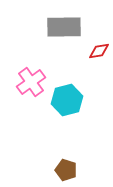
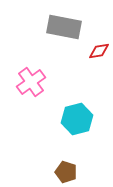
gray rectangle: rotated 12 degrees clockwise
cyan hexagon: moved 10 px right, 19 px down
brown pentagon: moved 2 px down
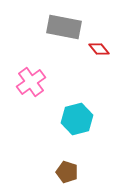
red diamond: moved 2 px up; rotated 60 degrees clockwise
brown pentagon: moved 1 px right
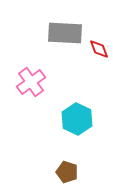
gray rectangle: moved 1 px right, 6 px down; rotated 8 degrees counterclockwise
red diamond: rotated 20 degrees clockwise
cyan hexagon: rotated 20 degrees counterclockwise
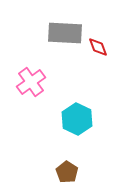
red diamond: moved 1 px left, 2 px up
brown pentagon: rotated 15 degrees clockwise
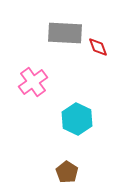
pink cross: moved 2 px right
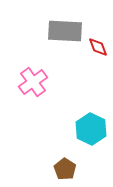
gray rectangle: moved 2 px up
cyan hexagon: moved 14 px right, 10 px down
brown pentagon: moved 2 px left, 3 px up
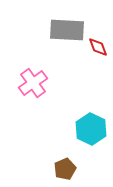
gray rectangle: moved 2 px right, 1 px up
pink cross: moved 1 px down
brown pentagon: rotated 15 degrees clockwise
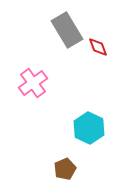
gray rectangle: rotated 56 degrees clockwise
cyan hexagon: moved 2 px left, 1 px up
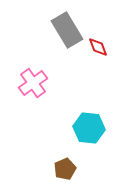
cyan hexagon: rotated 20 degrees counterclockwise
